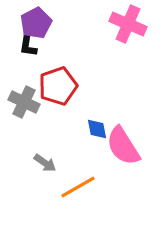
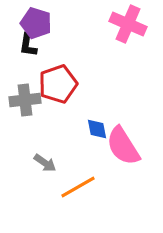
purple pentagon: rotated 28 degrees counterclockwise
red pentagon: moved 2 px up
gray cross: moved 1 px right, 2 px up; rotated 32 degrees counterclockwise
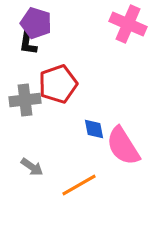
black L-shape: moved 2 px up
blue diamond: moved 3 px left
gray arrow: moved 13 px left, 4 px down
orange line: moved 1 px right, 2 px up
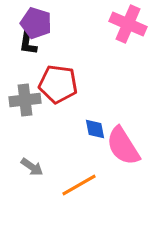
red pentagon: rotated 27 degrees clockwise
blue diamond: moved 1 px right
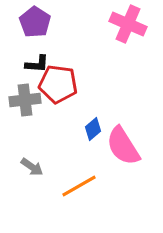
purple pentagon: moved 1 px left, 1 px up; rotated 16 degrees clockwise
black L-shape: moved 9 px right, 21 px down; rotated 95 degrees counterclockwise
blue diamond: moved 2 px left; rotated 60 degrees clockwise
orange line: moved 1 px down
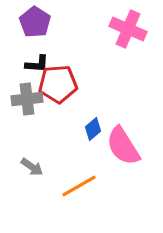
pink cross: moved 5 px down
red pentagon: rotated 12 degrees counterclockwise
gray cross: moved 2 px right, 1 px up
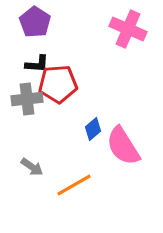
orange line: moved 5 px left, 1 px up
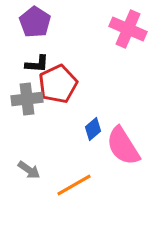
red pentagon: rotated 21 degrees counterclockwise
gray arrow: moved 3 px left, 3 px down
